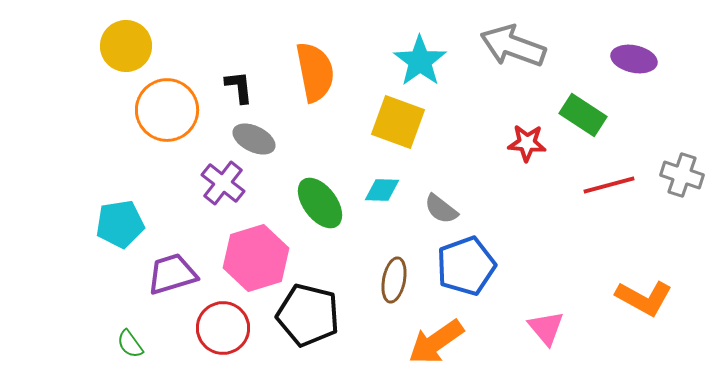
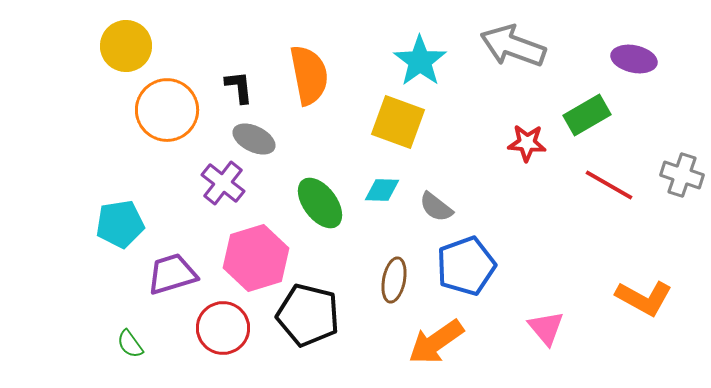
orange semicircle: moved 6 px left, 3 px down
green rectangle: moved 4 px right; rotated 63 degrees counterclockwise
red line: rotated 45 degrees clockwise
gray semicircle: moved 5 px left, 2 px up
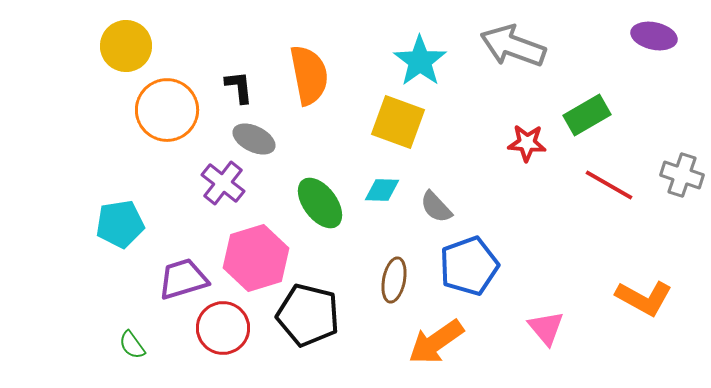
purple ellipse: moved 20 px right, 23 px up
gray semicircle: rotated 9 degrees clockwise
blue pentagon: moved 3 px right
purple trapezoid: moved 11 px right, 5 px down
green semicircle: moved 2 px right, 1 px down
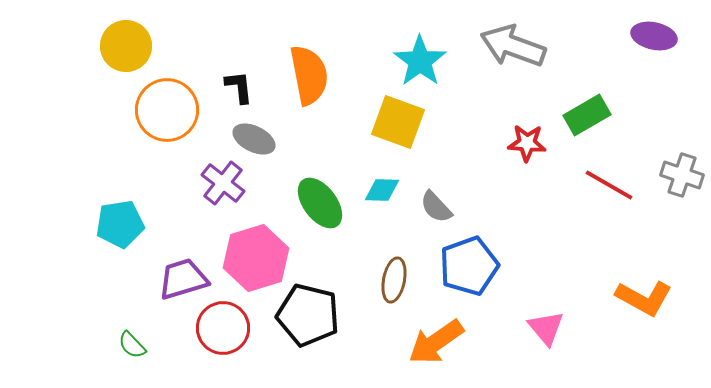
green semicircle: rotated 8 degrees counterclockwise
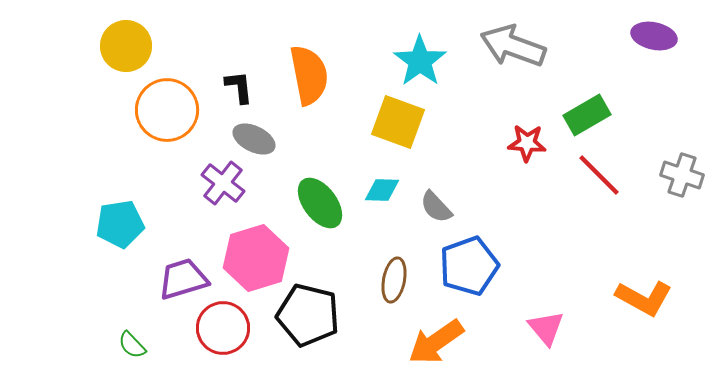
red line: moved 10 px left, 10 px up; rotated 15 degrees clockwise
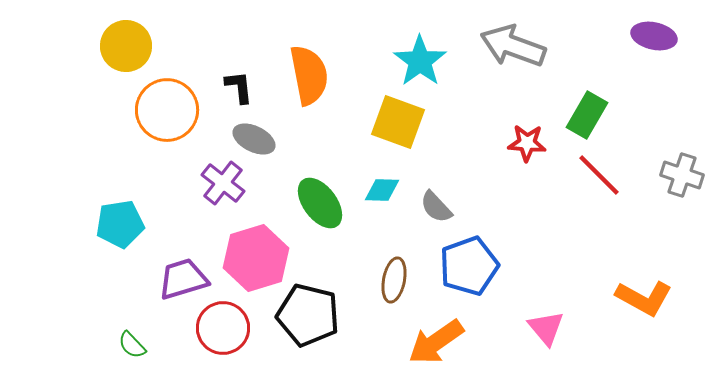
green rectangle: rotated 30 degrees counterclockwise
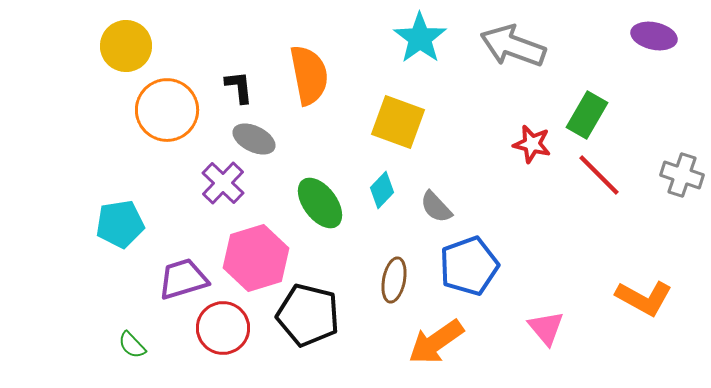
cyan star: moved 23 px up
red star: moved 5 px right, 1 px down; rotated 9 degrees clockwise
purple cross: rotated 6 degrees clockwise
cyan diamond: rotated 48 degrees counterclockwise
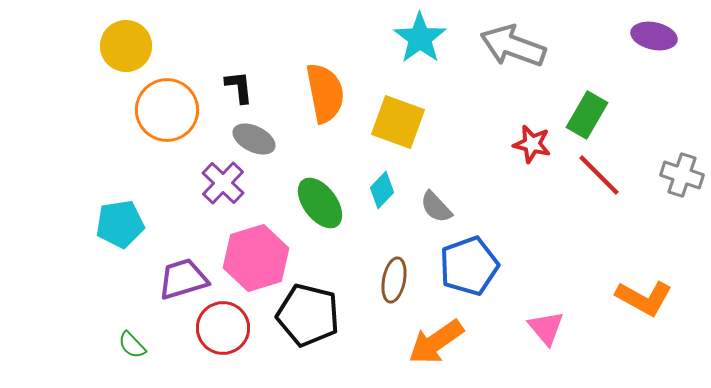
orange semicircle: moved 16 px right, 18 px down
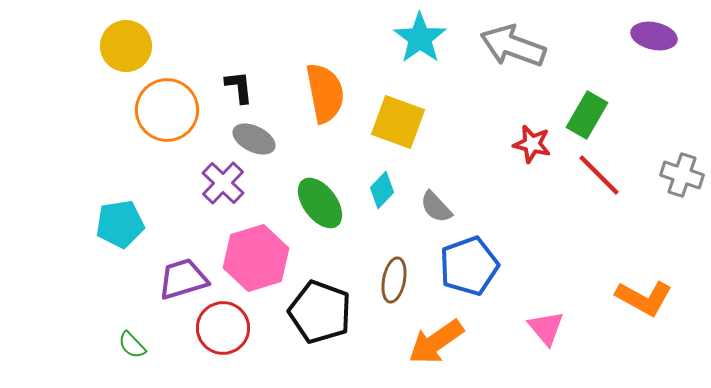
black pentagon: moved 12 px right, 3 px up; rotated 6 degrees clockwise
